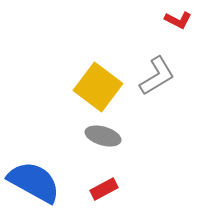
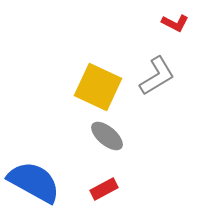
red L-shape: moved 3 px left, 3 px down
yellow square: rotated 12 degrees counterclockwise
gray ellipse: moved 4 px right; rotated 24 degrees clockwise
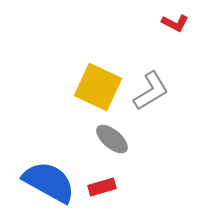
gray L-shape: moved 6 px left, 15 px down
gray ellipse: moved 5 px right, 3 px down
blue semicircle: moved 15 px right
red rectangle: moved 2 px left, 2 px up; rotated 12 degrees clockwise
